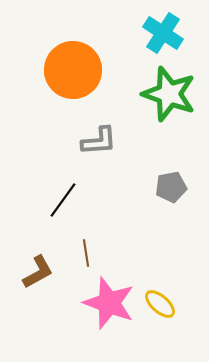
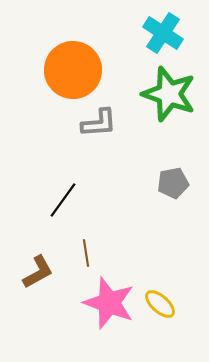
gray L-shape: moved 18 px up
gray pentagon: moved 2 px right, 4 px up
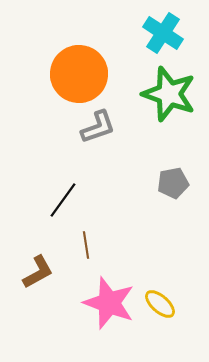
orange circle: moved 6 px right, 4 px down
gray L-shape: moved 1 px left, 4 px down; rotated 15 degrees counterclockwise
brown line: moved 8 px up
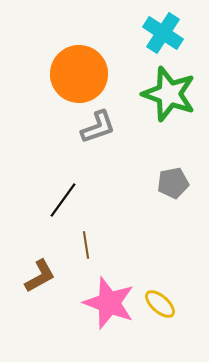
brown L-shape: moved 2 px right, 4 px down
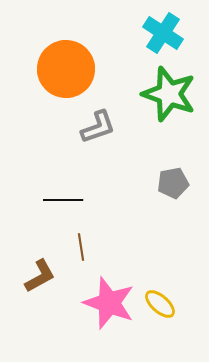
orange circle: moved 13 px left, 5 px up
black line: rotated 54 degrees clockwise
brown line: moved 5 px left, 2 px down
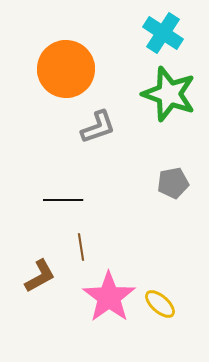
pink star: moved 6 px up; rotated 16 degrees clockwise
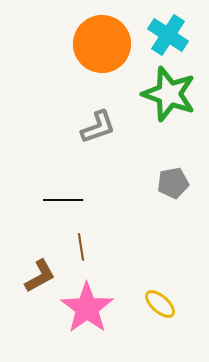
cyan cross: moved 5 px right, 2 px down
orange circle: moved 36 px right, 25 px up
pink star: moved 22 px left, 11 px down
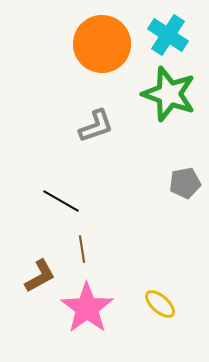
gray L-shape: moved 2 px left, 1 px up
gray pentagon: moved 12 px right
black line: moved 2 px left, 1 px down; rotated 30 degrees clockwise
brown line: moved 1 px right, 2 px down
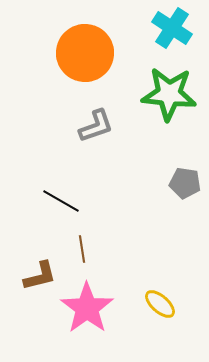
cyan cross: moved 4 px right, 7 px up
orange circle: moved 17 px left, 9 px down
green star: rotated 14 degrees counterclockwise
gray pentagon: rotated 20 degrees clockwise
brown L-shape: rotated 15 degrees clockwise
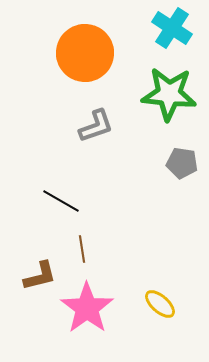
gray pentagon: moved 3 px left, 20 px up
